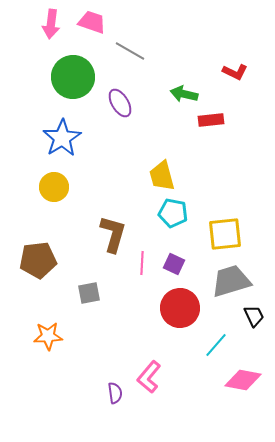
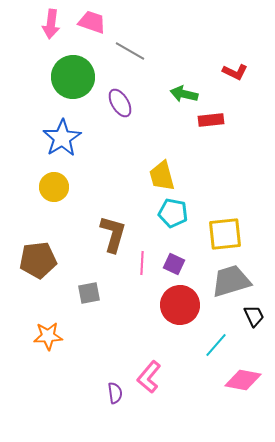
red circle: moved 3 px up
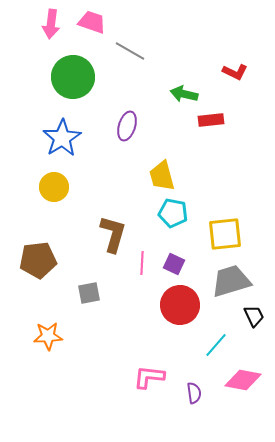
purple ellipse: moved 7 px right, 23 px down; rotated 48 degrees clockwise
pink L-shape: rotated 56 degrees clockwise
purple semicircle: moved 79 px right
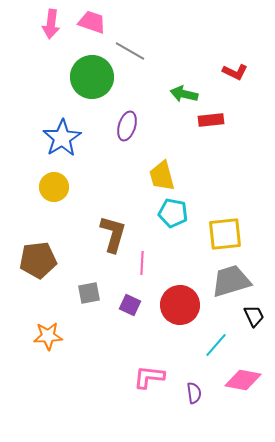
green circle: moved 19 px right
purple square: moved 44 px left, 41 px down
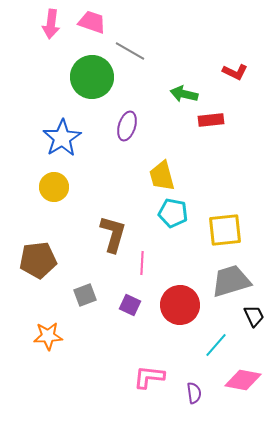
yellow square: moved 4 px up
gray square: moved 4 px left, 2 px down; rotated 10 degrees counterclockwise
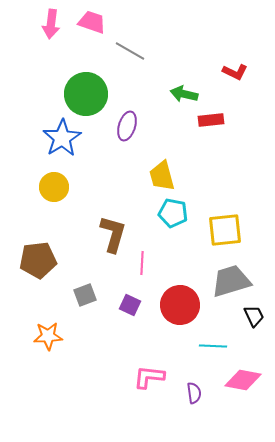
green circle: moved 6 px left, 17 px down
cyan line: moved 3 px left, 1 px down; rotated 52 degrees clockwise
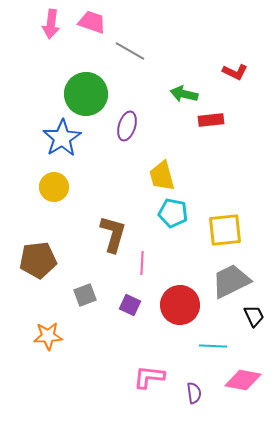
gray trapezoid: rotated 9 degrees counterclockwise
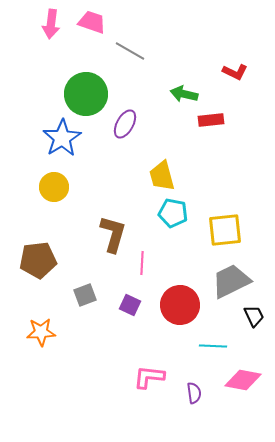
purple ellipse: moved 2 px left, 2 px up; rotated 12 degrees clockwise
orange star: moved 7 px left, 4 px up
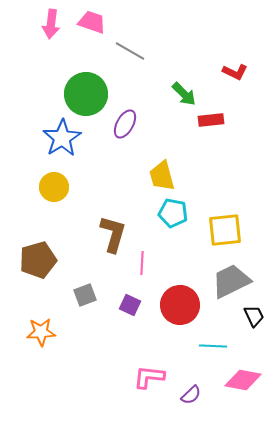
green arrow: rotated 148 degrees counterclockwise
brown pentagon: rotated 9 degrees counterclockwise
purple semicircle: moved 3 px left, 2 px down; rotated 55 degrees clockwise
